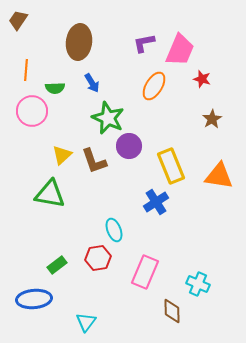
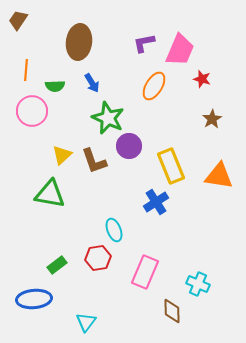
green semicircle: moved 2 px up
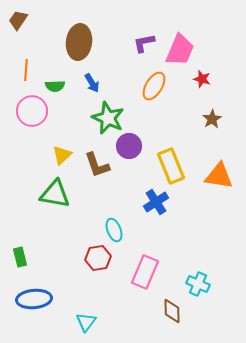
brown L-shape: moved 3 px right, 4 px down
green triangle: moved 5 px right
green rectangle: moved 37 px left, 8 px up; rotated 66 degrees counterclockwise
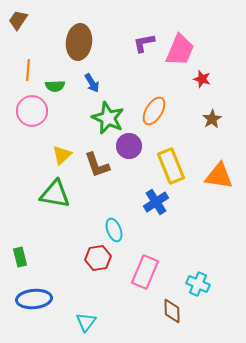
orange line: moved 2 px right
orange ellipse: moved 25 px down
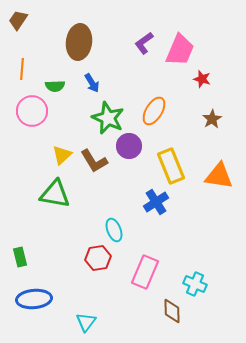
purple L-shape: rotated 25 degrees counterclockwise
orange line: moved 6 px left, 1 px up
brown L-shape: moved 3 px left, 4 px up; rotated 12 degrees counterclockwise
cyan cross: moved 3 px left
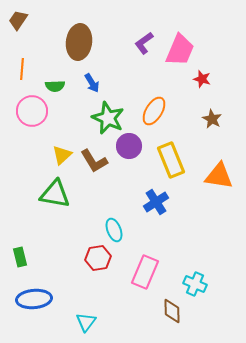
brown star: rotated 12 degrees counterclockwise
yellow rectangle: moved 6 px up
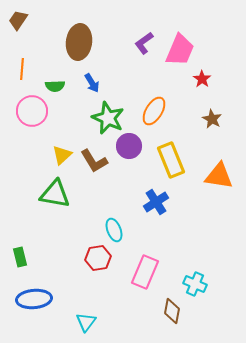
red star: rotated 18 degrees clockwise
brown diamond: rotated 10 degrees clockwise
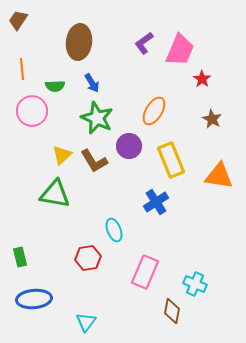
orange line: rotated 10 degrees counterclockwise
green star: moved 11 px left
red hexagon: moved 10 px left
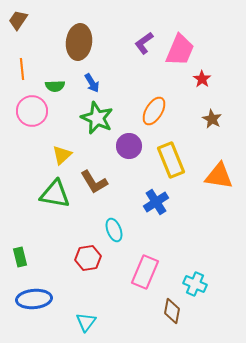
brown L-shape: moved 21 px down
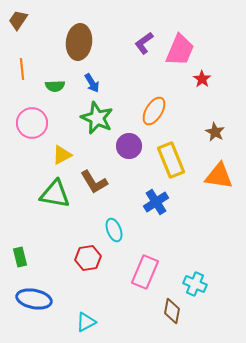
pink circle: moved 12 px down
brown star: moved 3 px right, 13 px down
yellow triangle: rotated 15 degrees clockwise
blue ellipse: rotated 16 degrees clockwise
cyan triangle: rotated 25 degrees clockwise
